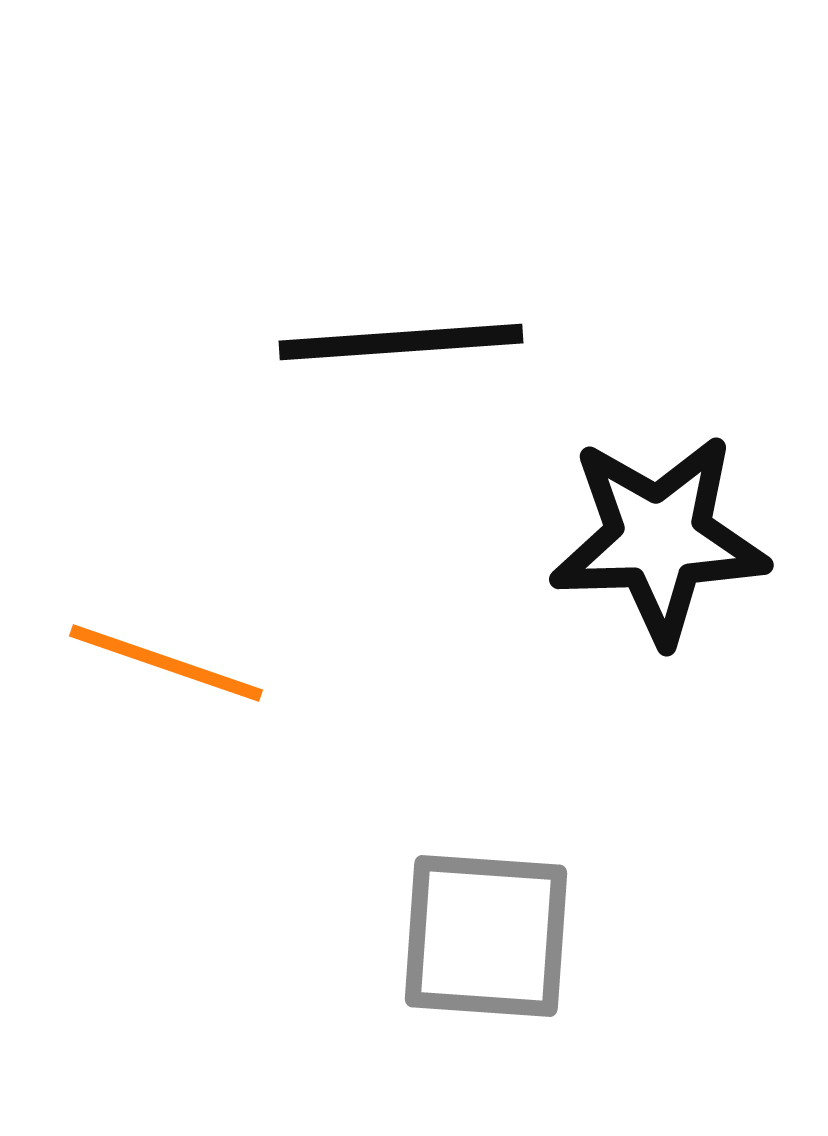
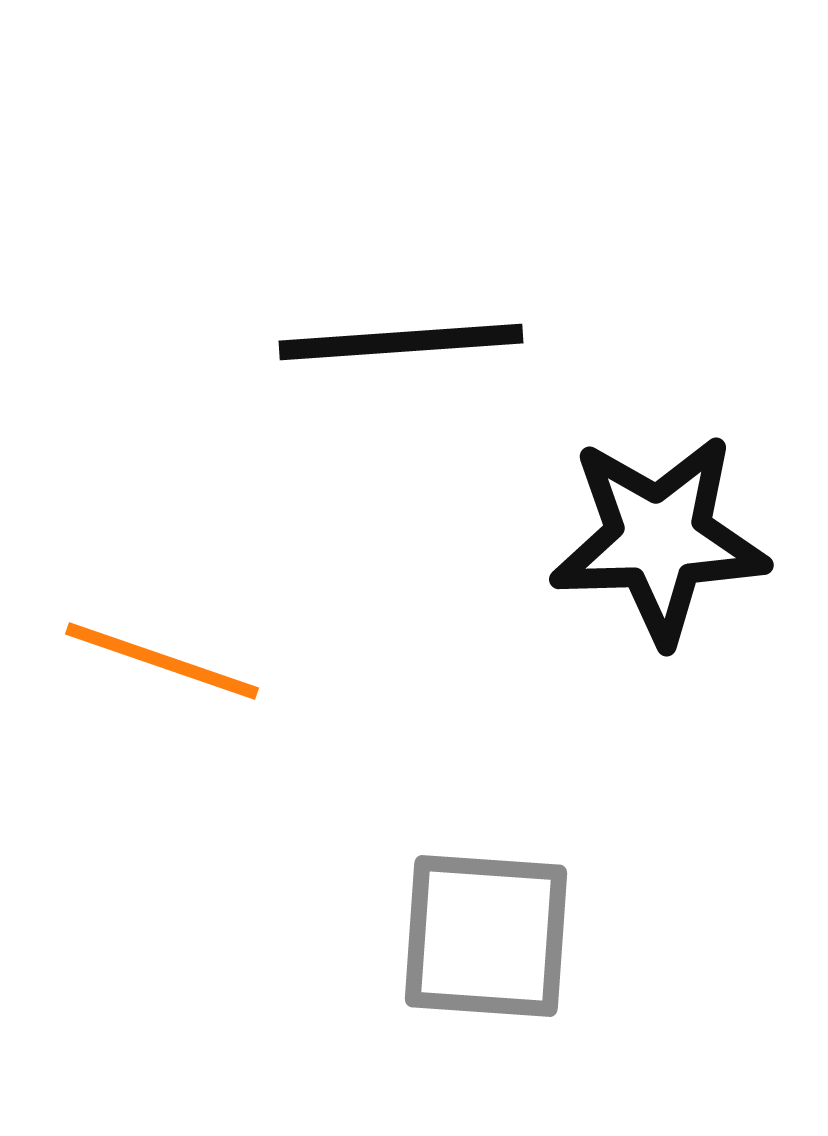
orange line: moved 4 px left, 2 px up
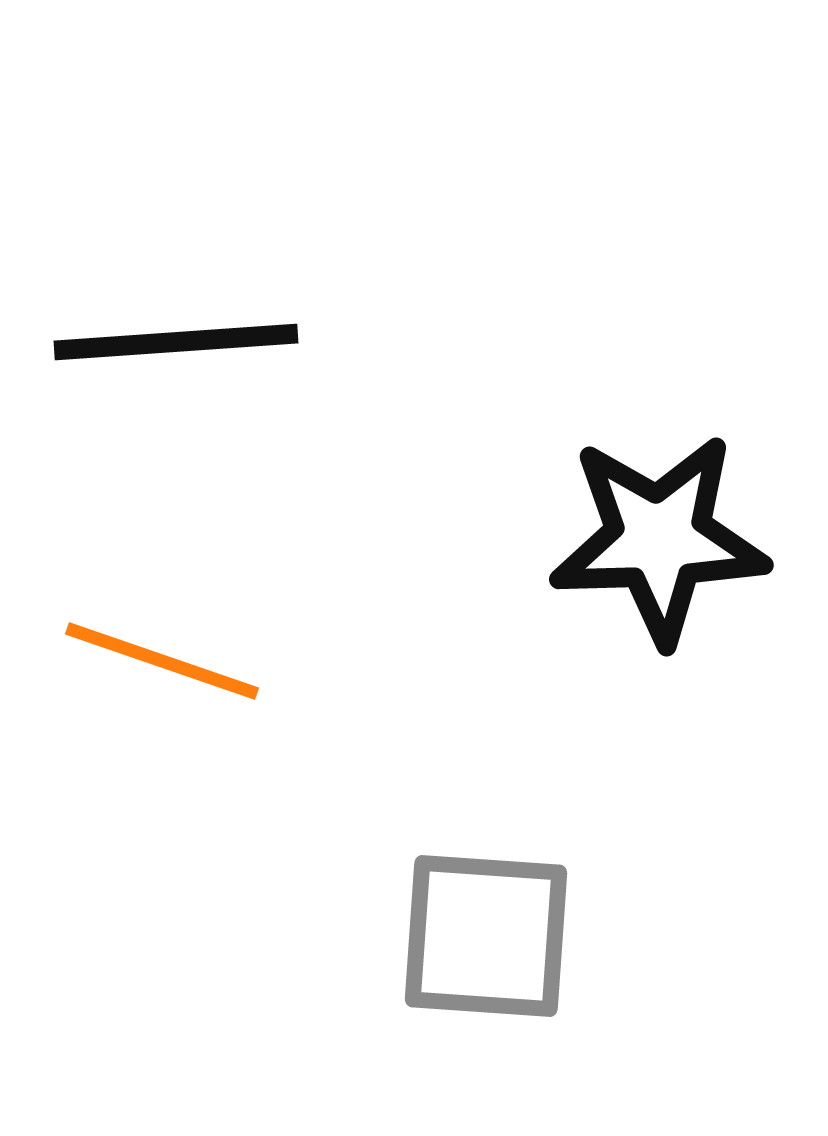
black line: moved 225 px left
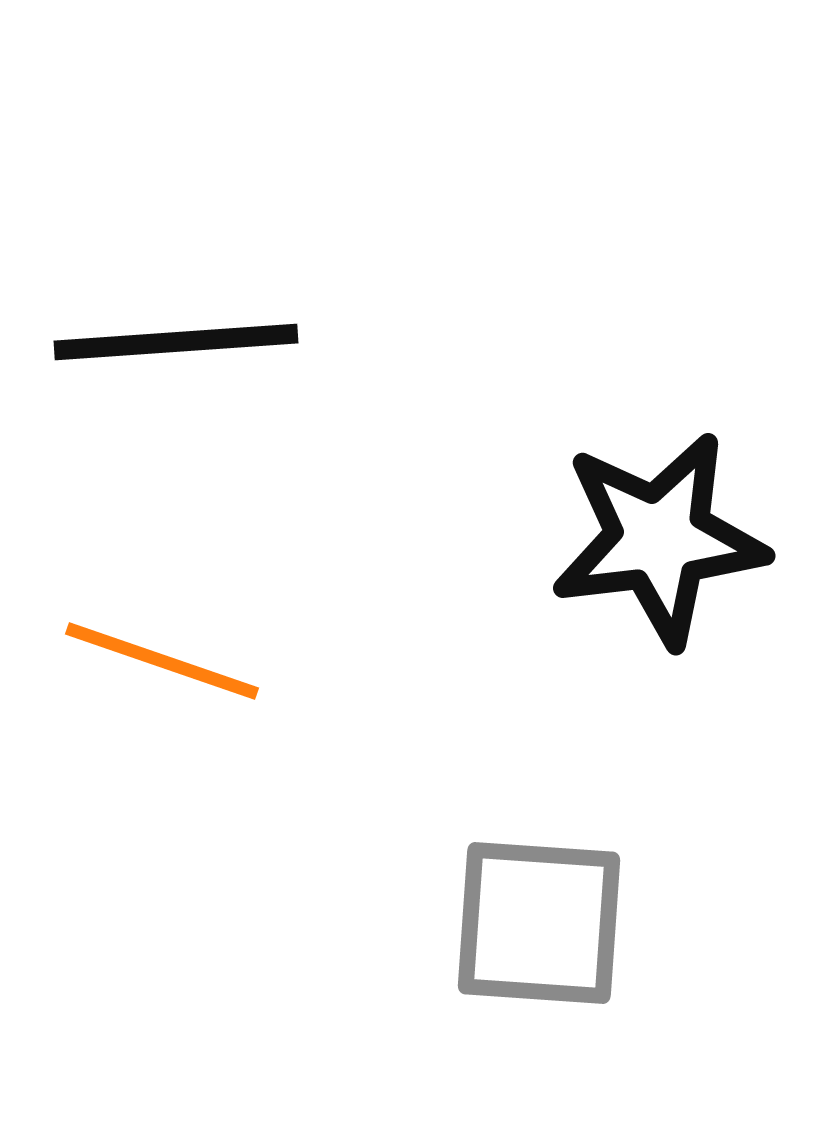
black star: rotated 5 degrees counterclockwise
gray square: moved 53 px right, 13 px up
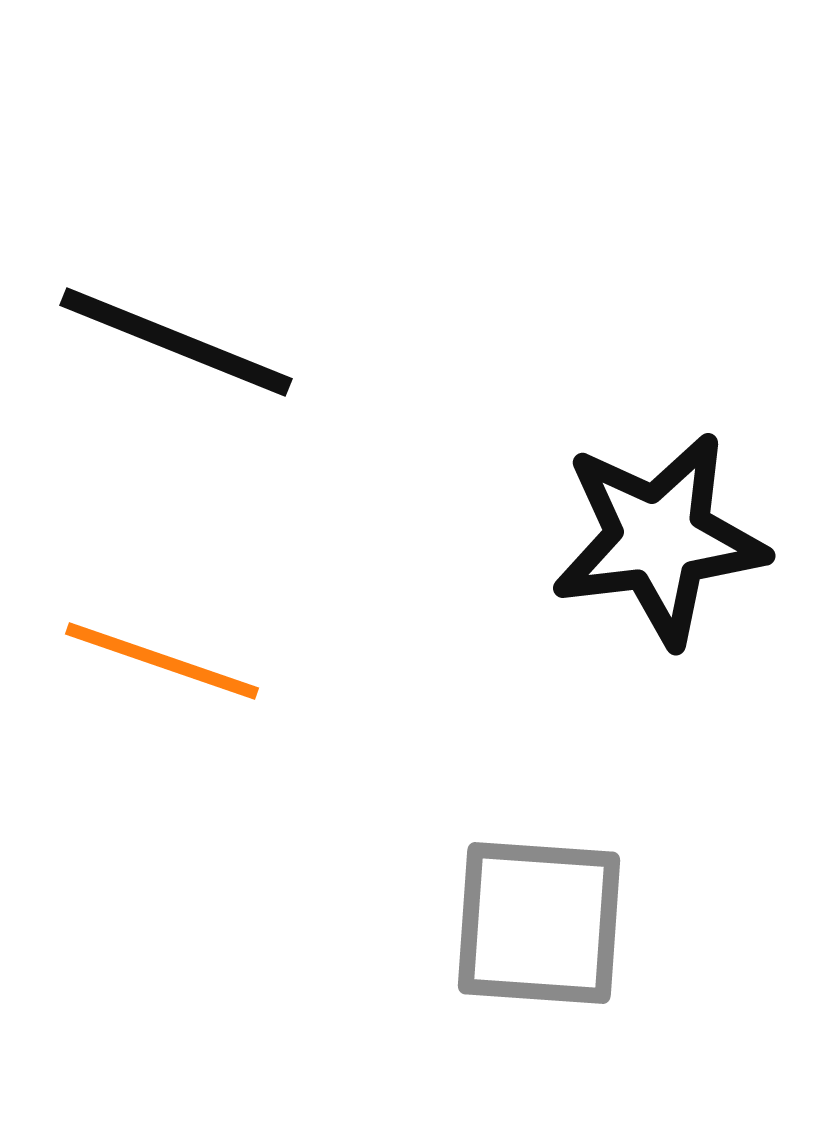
black line: rotated 26 degrees clockwise
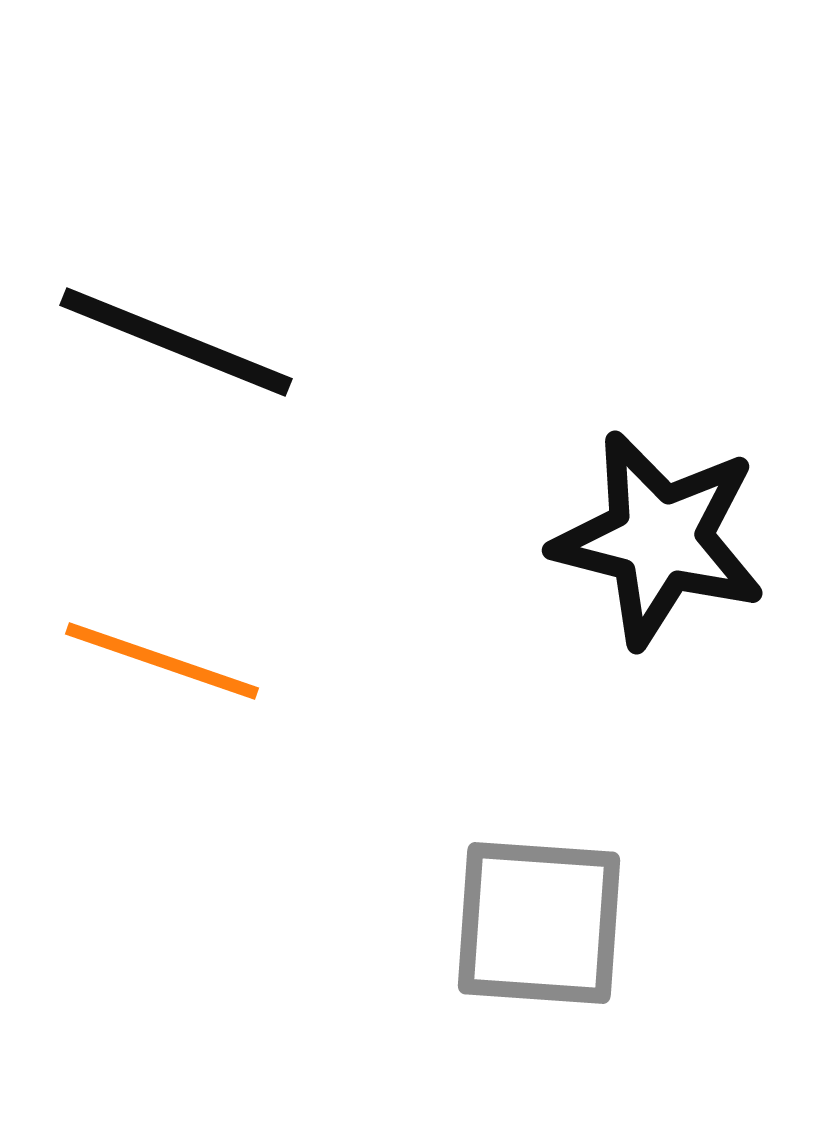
black star: rotated 21 degrees clockwise
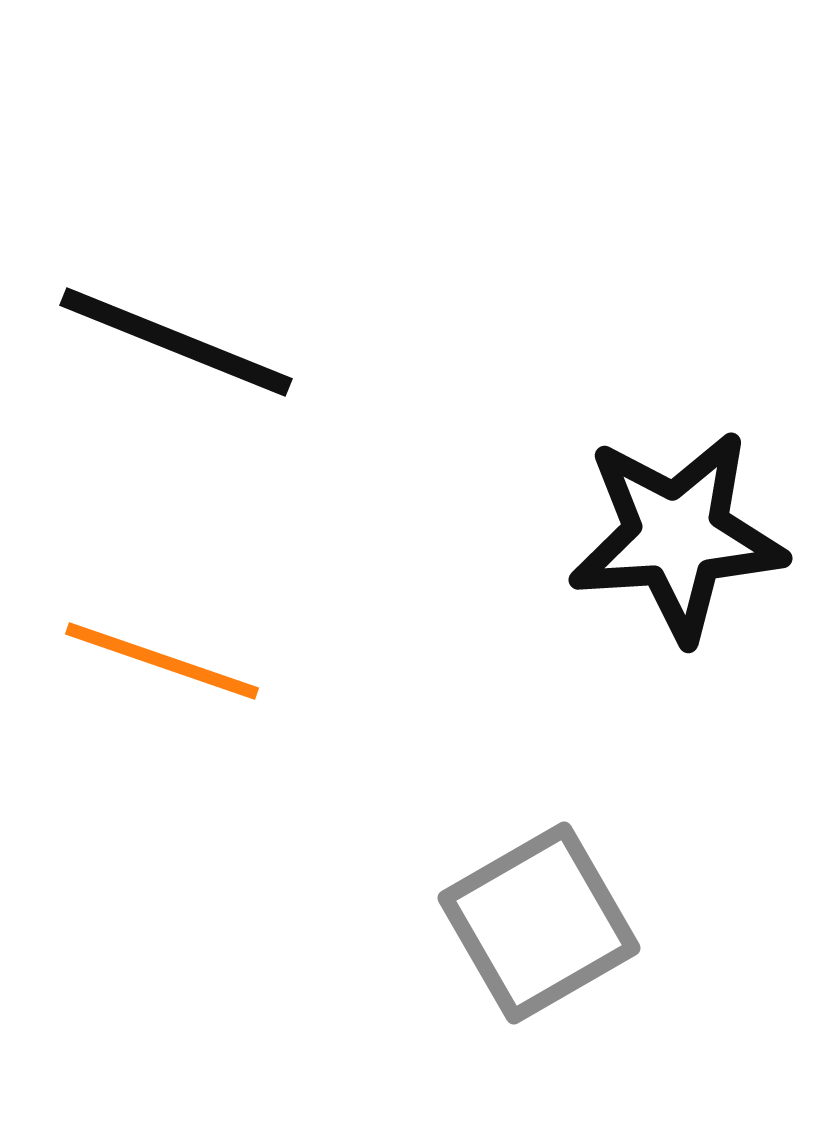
black star: moved 18 px right, 3 px up; rotated 18 degrees counterclockwise
gray square: rotated 34 degrees counterclockwise
